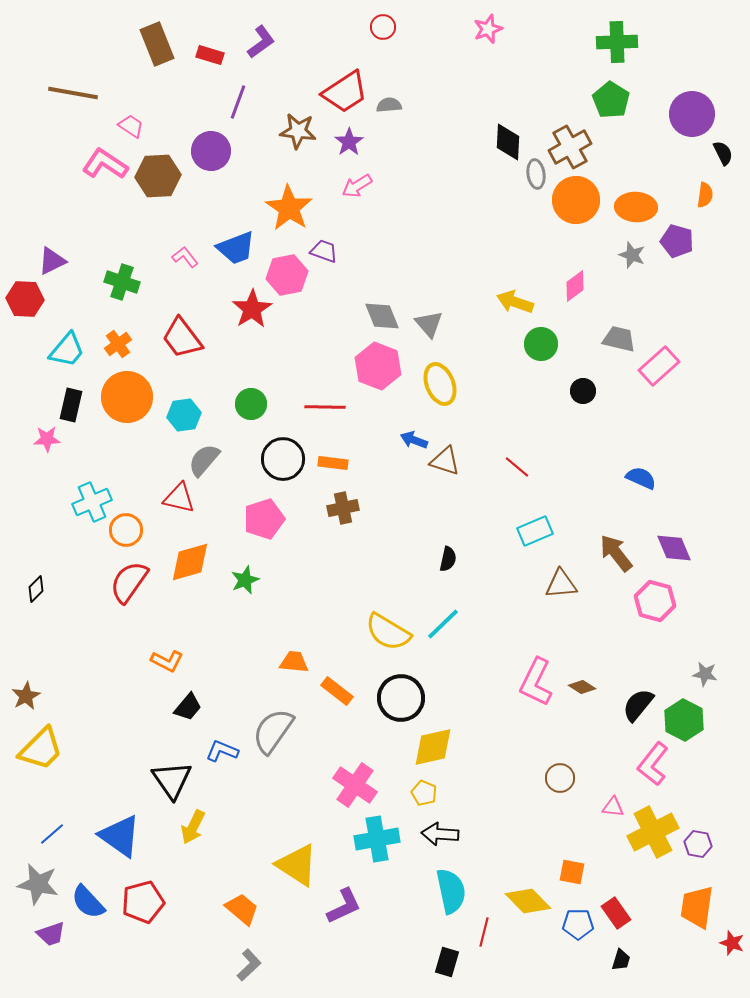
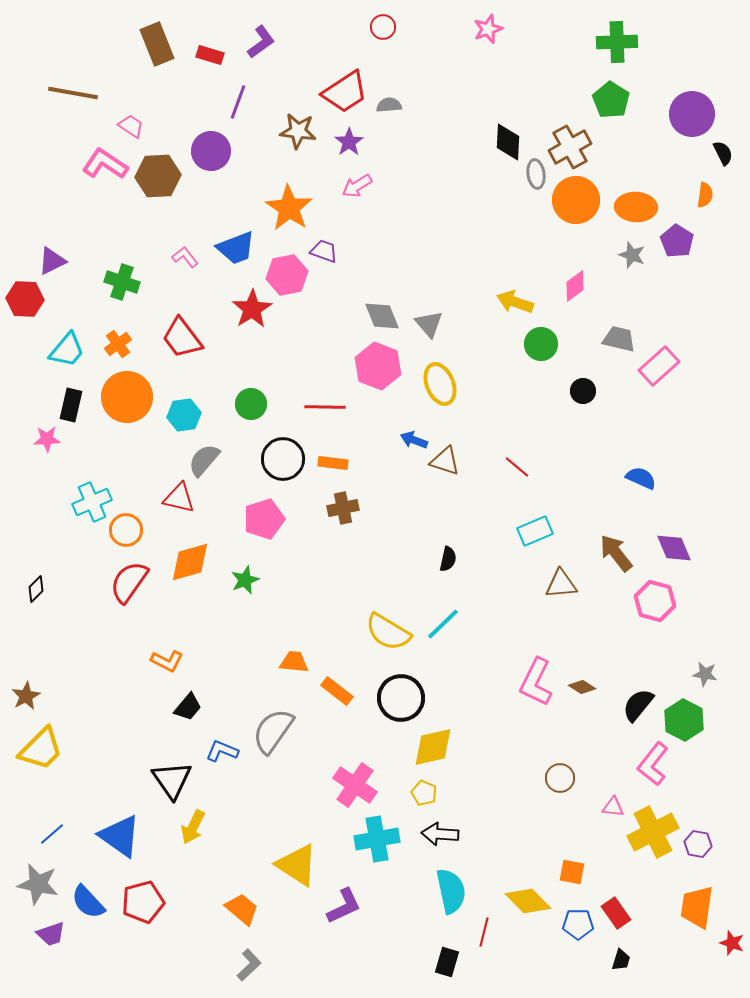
purple pentagon at (677, 241): rotated 16 degrees clockwise
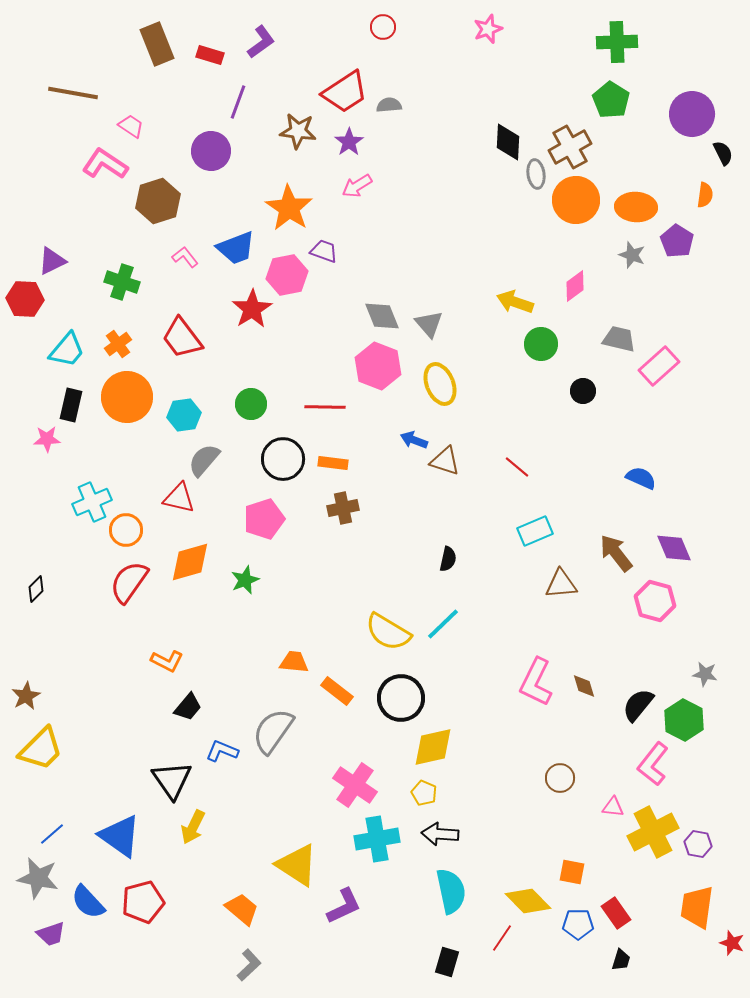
brown hexagon at (158, 176): moved 25 px down; rotated 15 degrees counterclockwise
brown diamond at (582, 687): moved 2 px right, 1 px up; rotated 40 degrees clockwise
gray star at (38, 884): moved 6 px up
red line at (484, 932): moved 18 px right, 6 px down; rotated 20 degrees clockwise
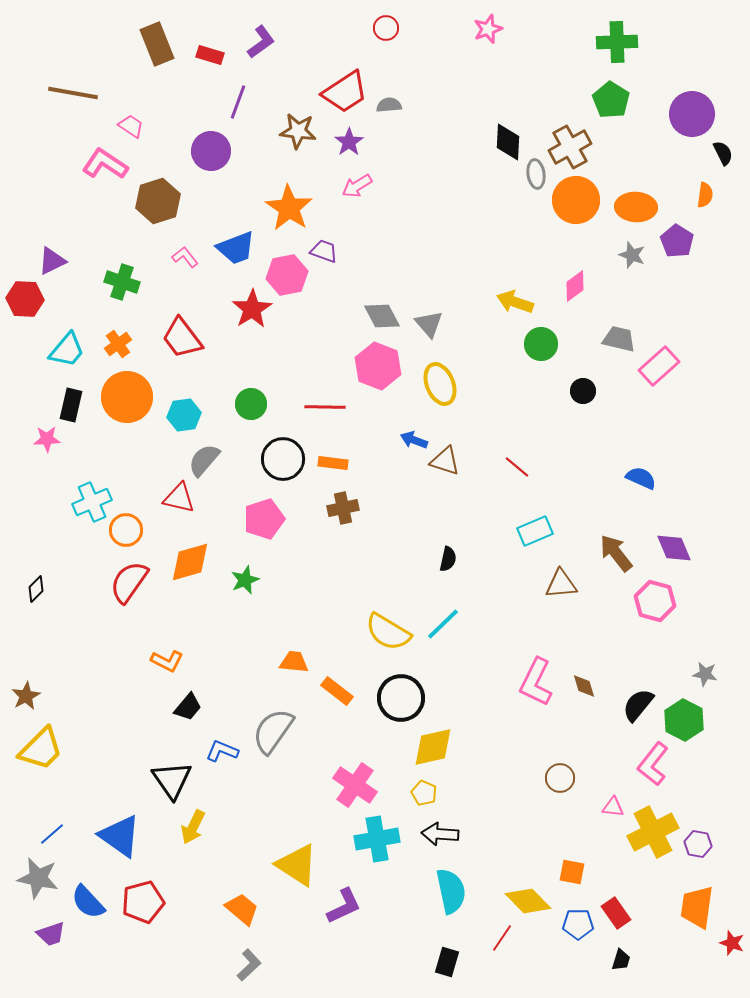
red circle at (383, 27): moved 3 px right, 1 px down
gray diamond at (382, 316): rotated 6 degrees counterclockwise
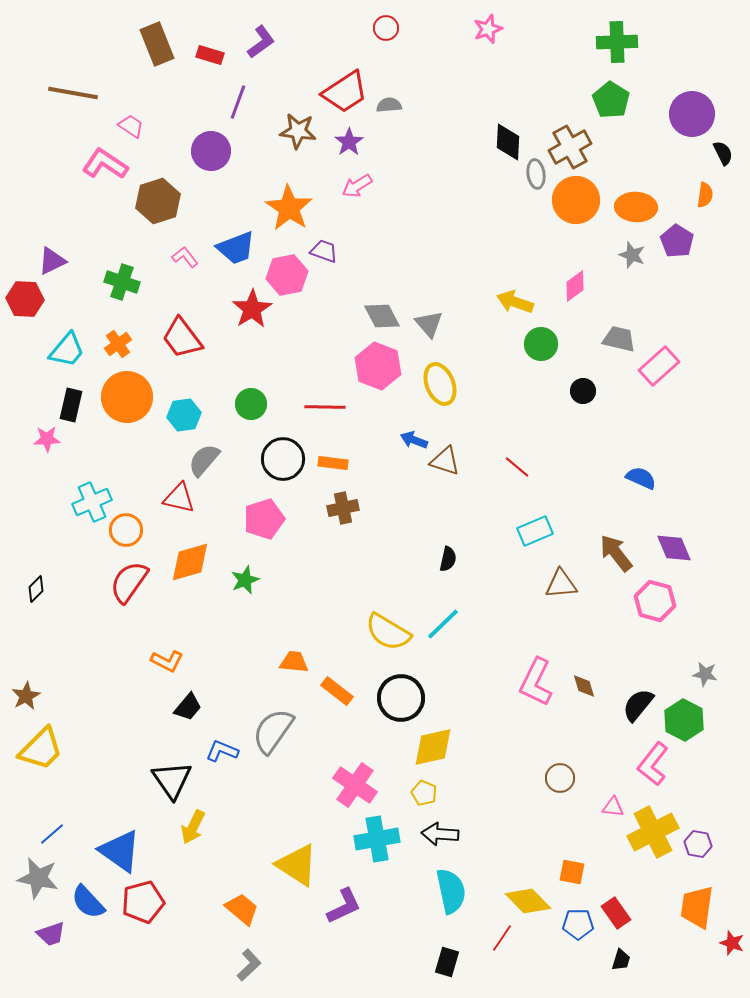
blue triangle at (120, 836): moved 15 px down
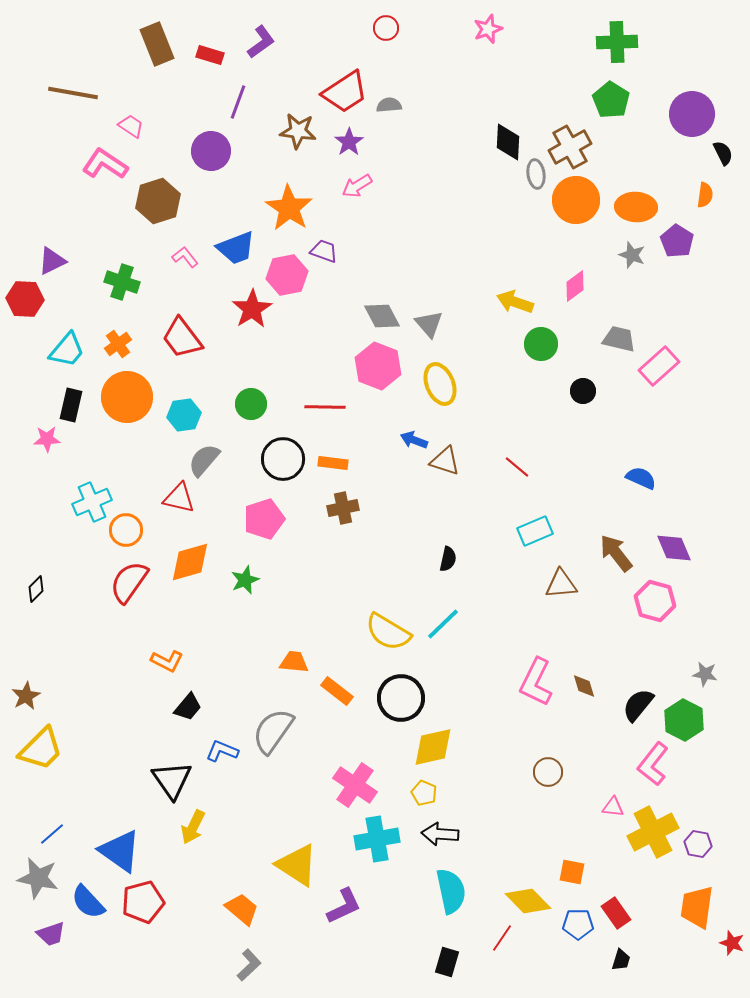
brown circle at (560, 778): moved 12 px left, 6 px up
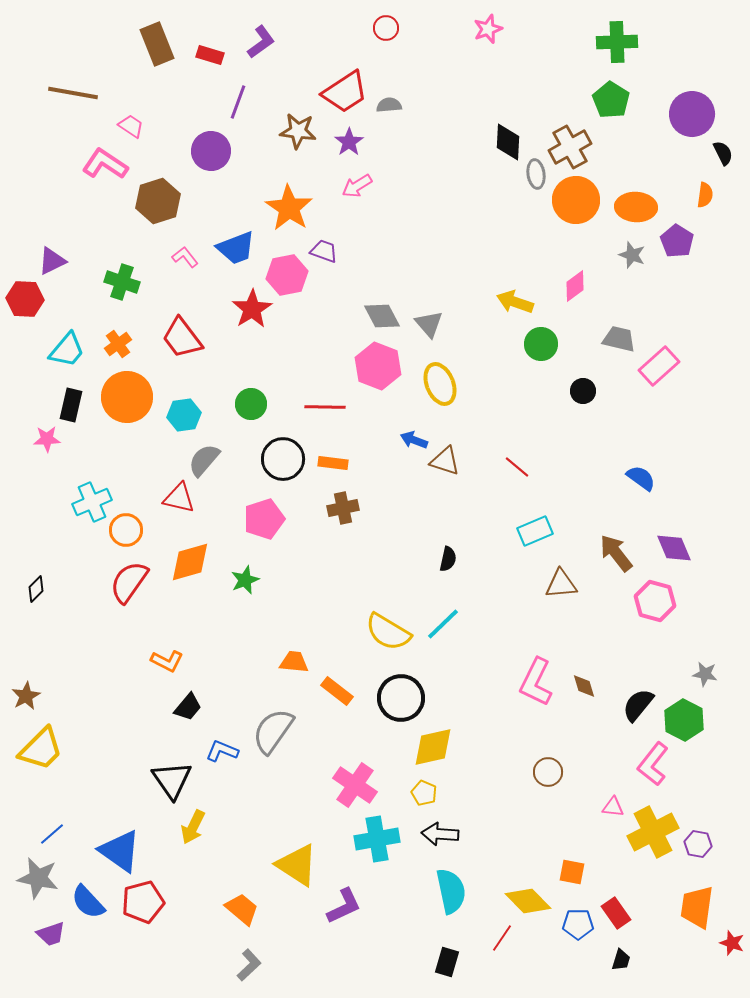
blue semicircle at (641, 478): rotated 12 degrees clockwise
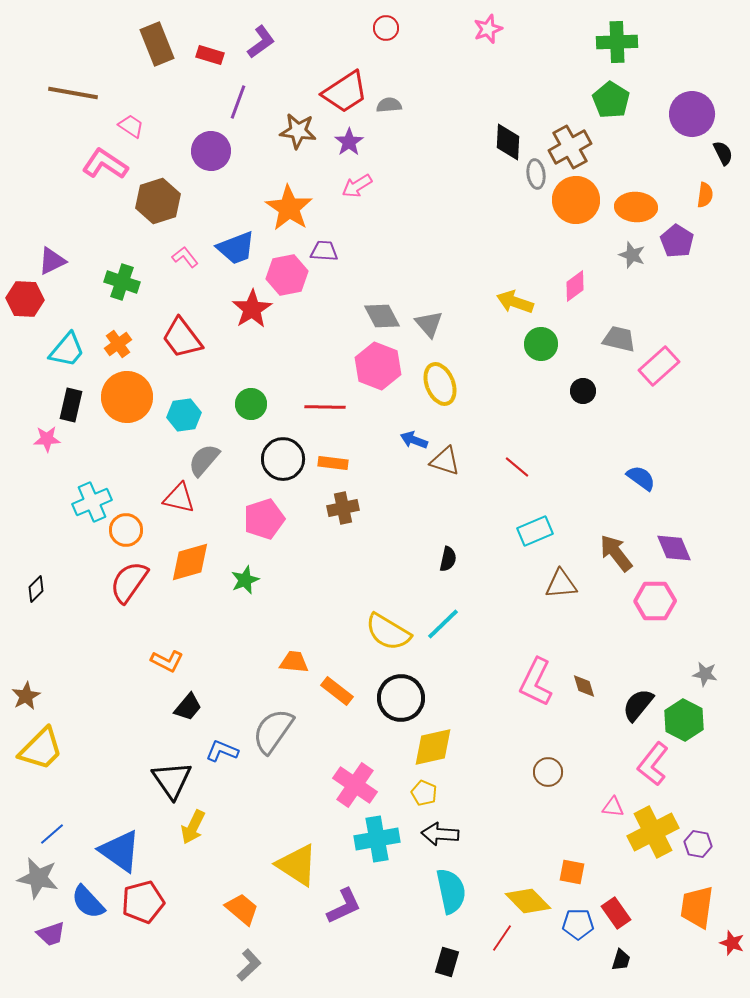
purple trapezoid at (324, 251): rotated 16 degrees counterclockwise
pink hexagon at (655, 601): rotated 15 degrees counterclockwise
